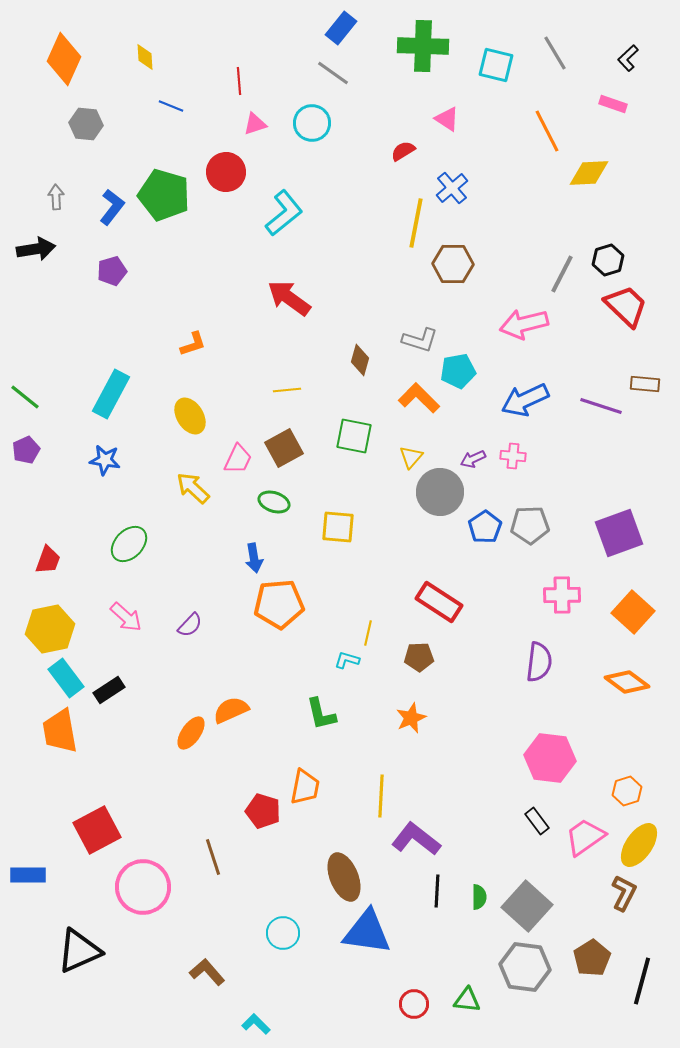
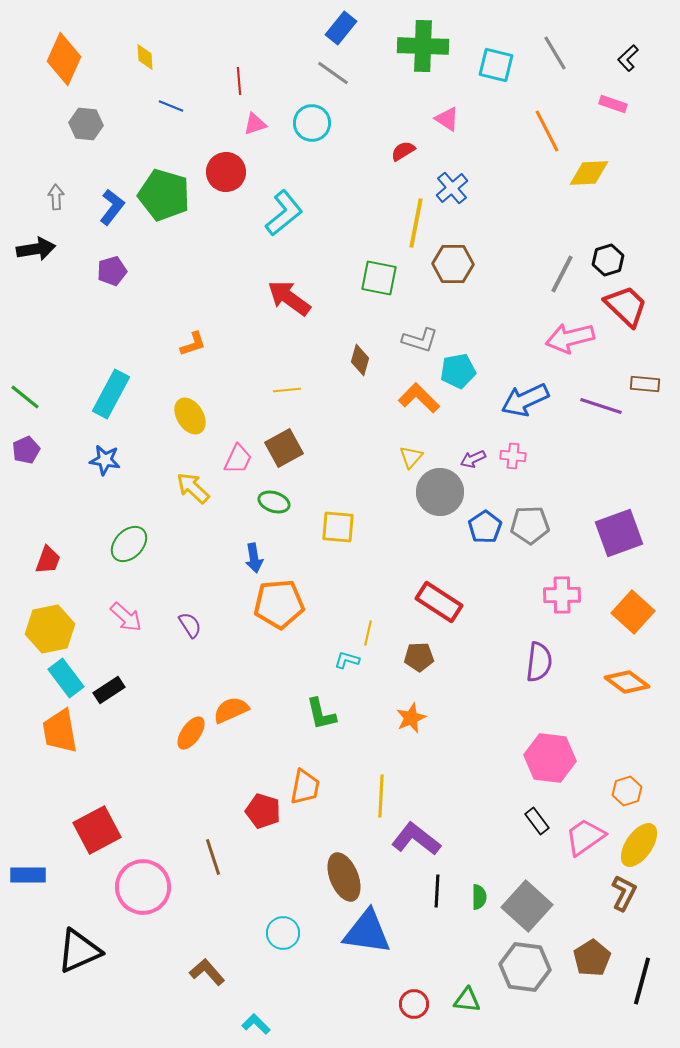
pink arrow at (524, 324): moved 46 px right, 14 px down
green square at (354, 436): moved 25 px right, 158 px up
purple semicircle at (190, 625): rotated 76 degrees counterclockwise
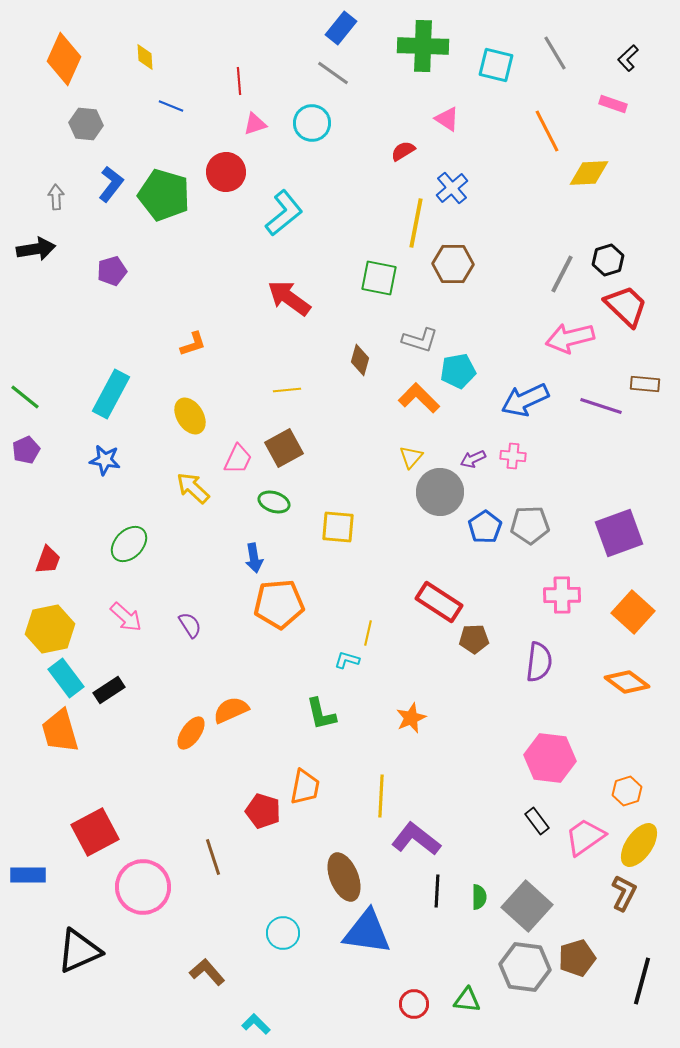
blue L-shape at (112, 207): moved 1 px left, 23 px up
brown pentagon at (419, 657): moved 55 px right, 18 px up
orange trapezoid at (60, 731): rotated 6 degrees counterclockwise
red square at (97, 830): moved 2 px left, 2 px down
brown pentagon at (592, 958): moved 15 px left; rotated 15 degrees clockwise
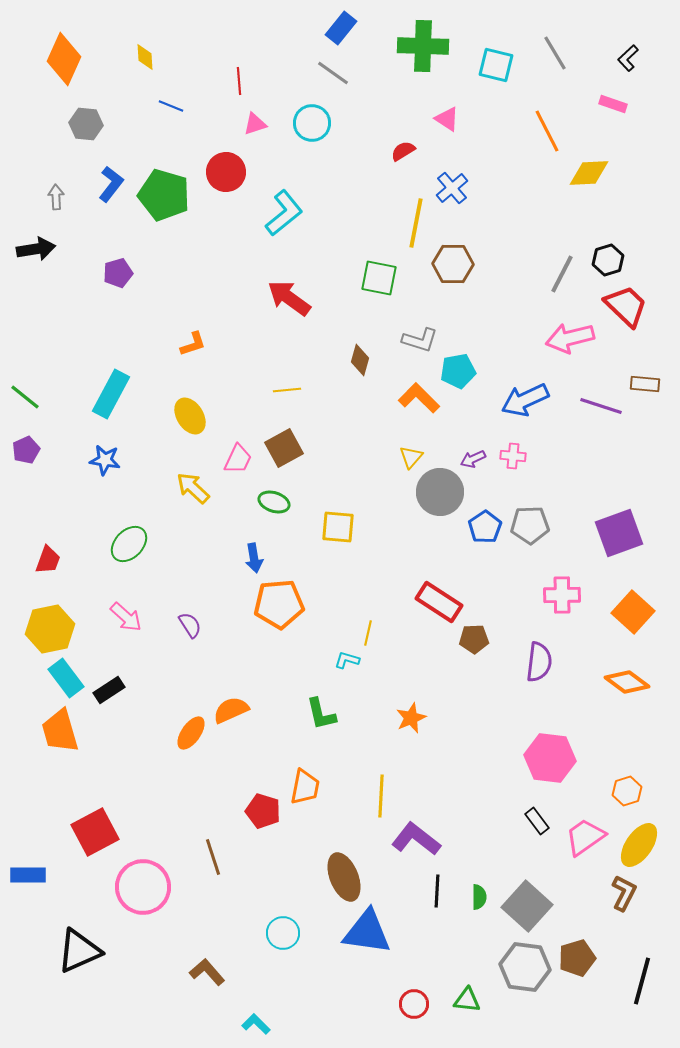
purple pentagon at (112, 271): moved 6 px right, 2 px down
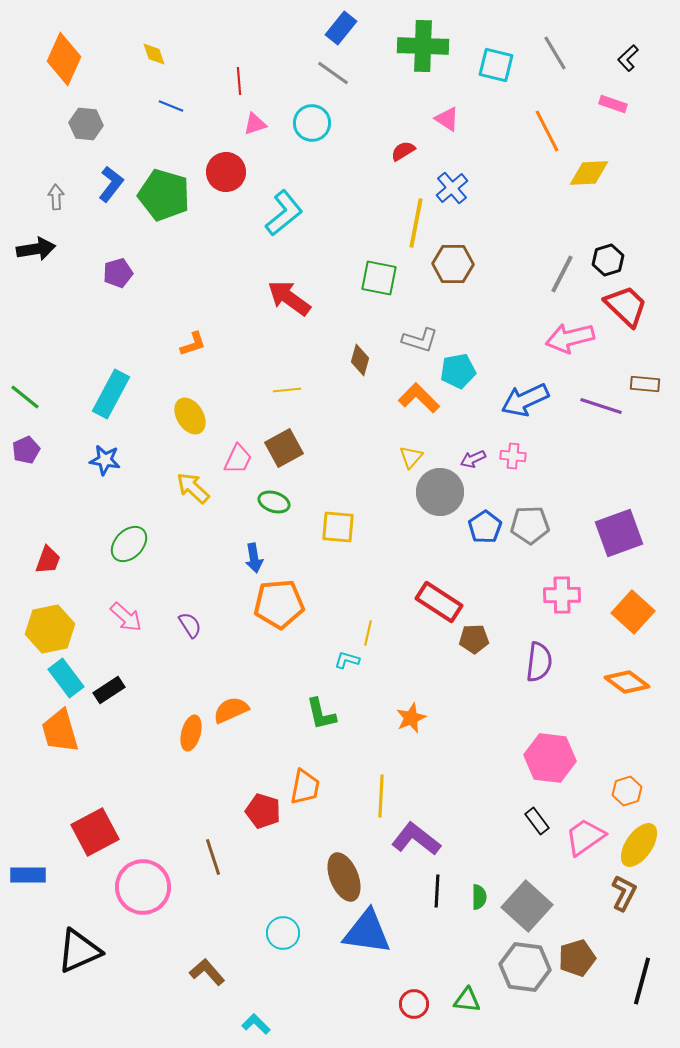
yellow diamond at (145, 57): moved 9 px right, 3 px up; rotated 16 degrees counterclockwise
orange ellipse at (191, 733): rotated 20 degrees counterclockwise
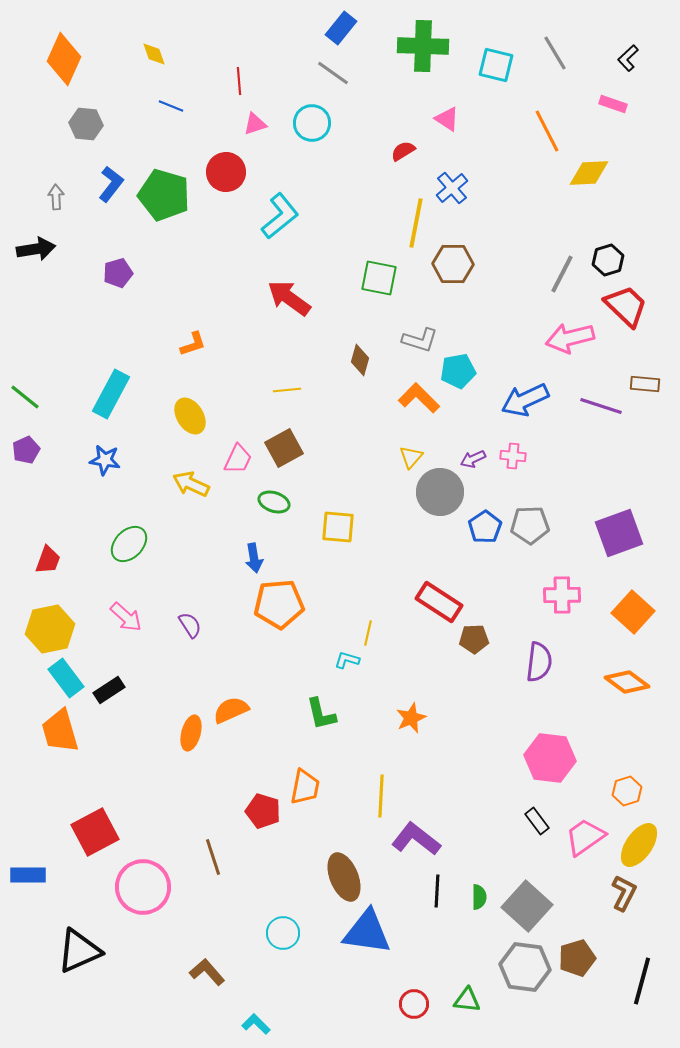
cyan L-shape at (284, 213): moved 4 px left, 3 px down
yellow arrow at (193, 488): moved 2 px left, 4 px up; rotated 18 degrees counterclockwise
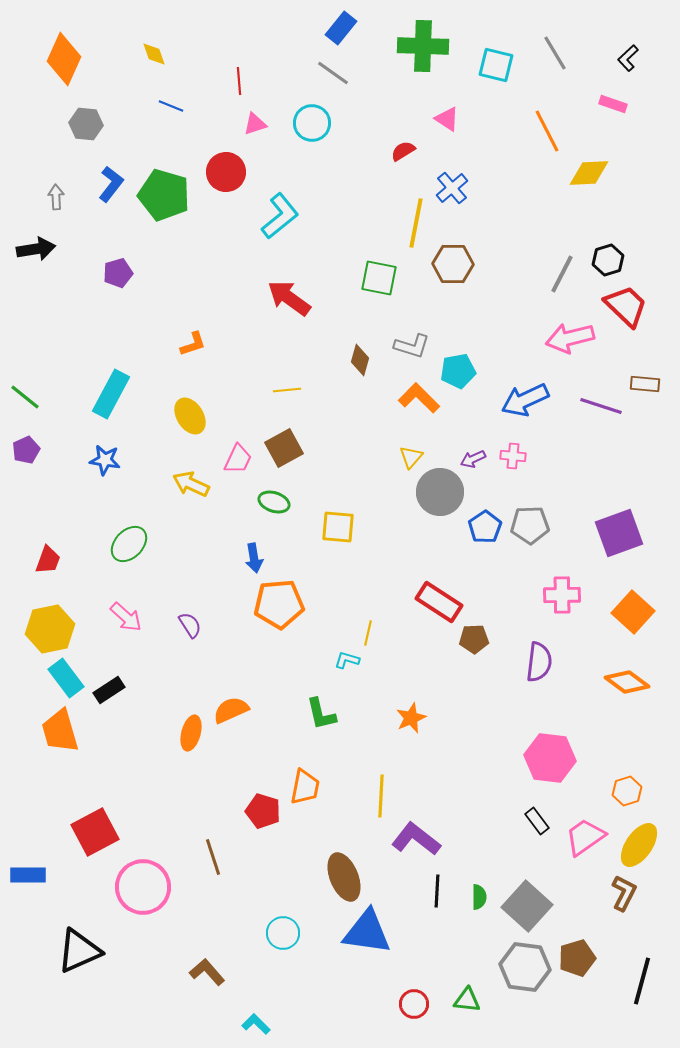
gray L-shape at (420, 340): moved 8 px left, 6 px down
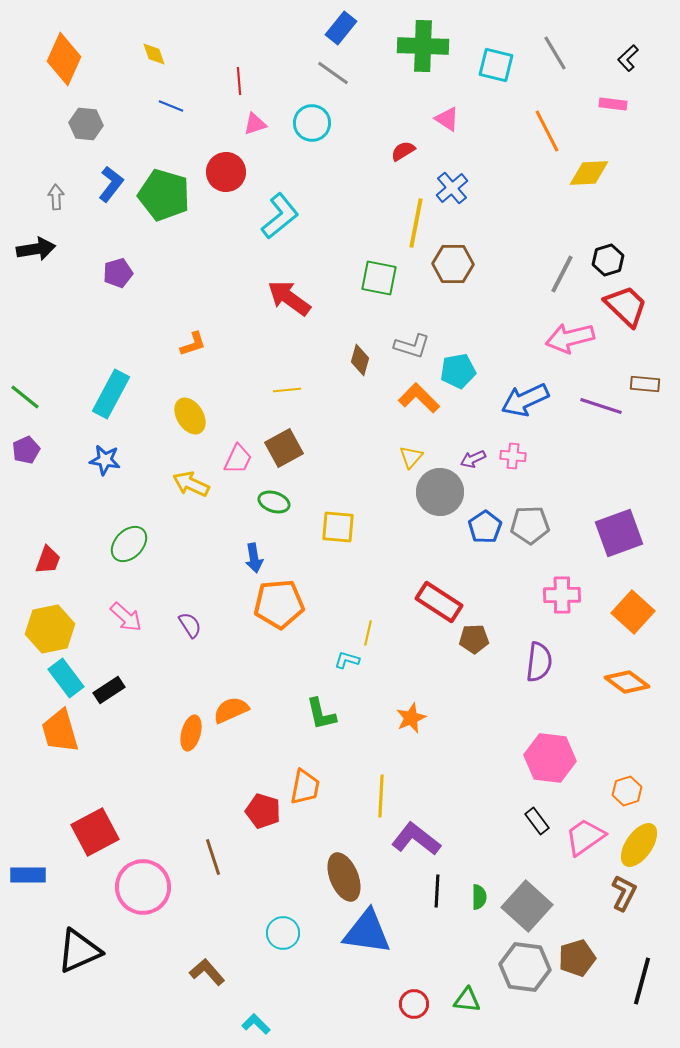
pink rectangle at (613, 104): rotated 12 degrees counterclockwise
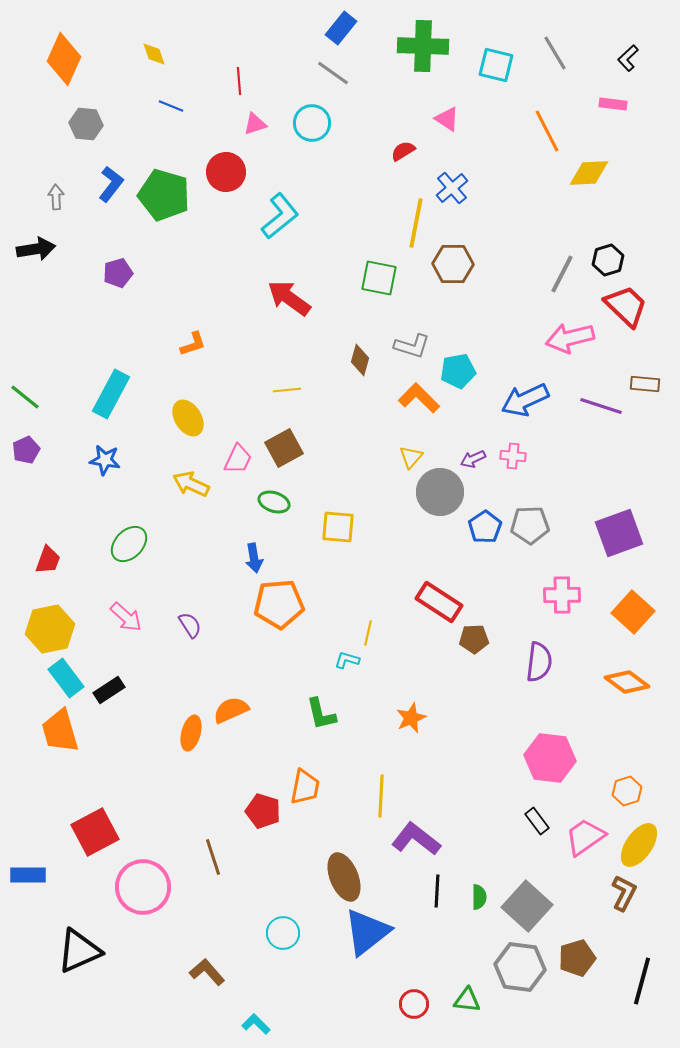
yellow ellipse at (190, 416): moved 2 px left, 2 px down
blue triangle at (367, 932): rotated 46 degrees counterclockwise
gray hexagon at (525, 967): moved 5 px left
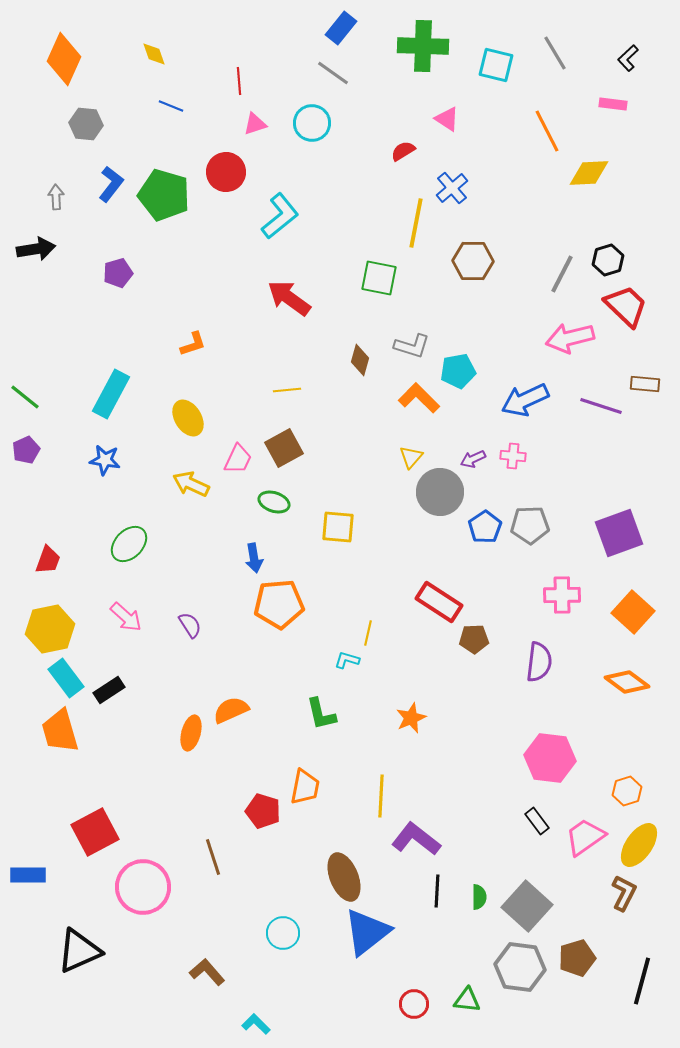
brown hexagon at (453, 264): moved 20 px right, 3 px up
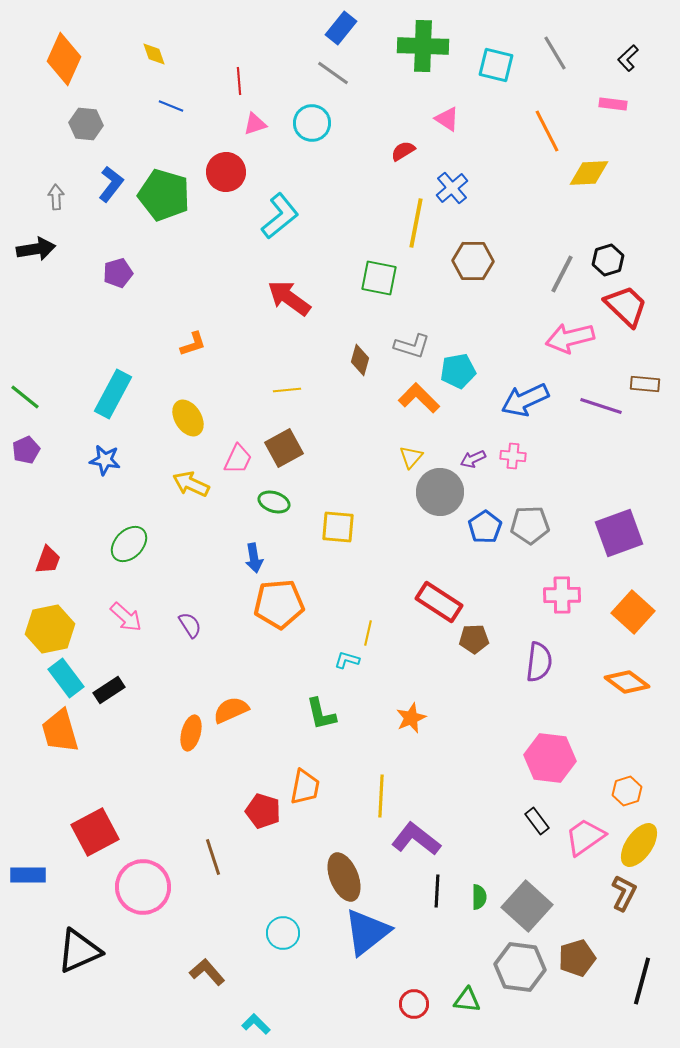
cyan rectangle at (111, 394): moved 2 px right
